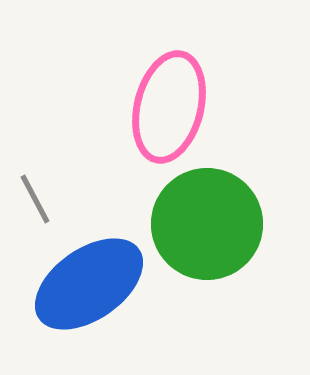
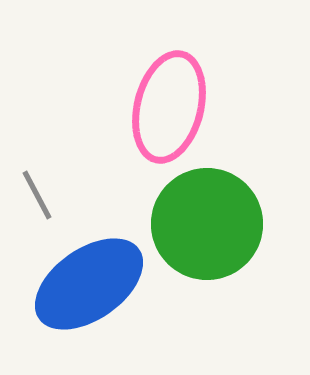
gray line: moved 2 px right, 4 px up
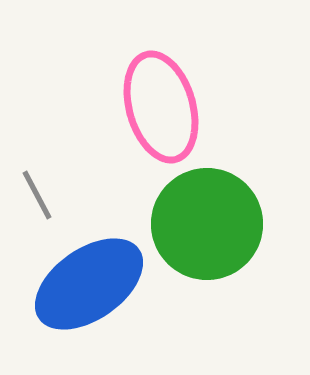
pink ellipse: moved 8 px left; rotated 30 degrees counterclockwise
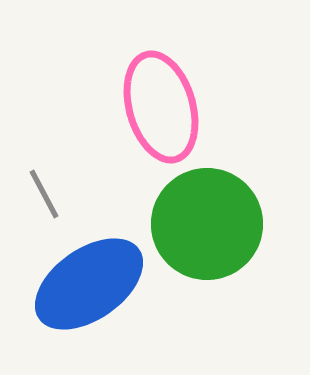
gray line: moved 7 px right, 1 px up
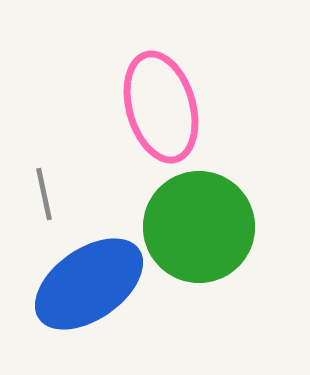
gray line: rotated 16 degrees clockwise
green circle: moved 8 px left, 3 px down
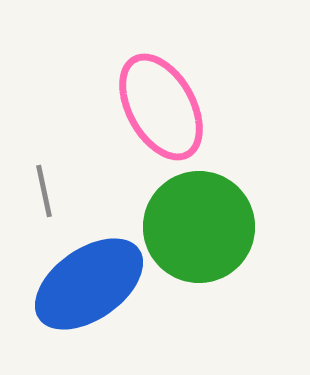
pink ellipse: rotated 13 degrees counterclockwise
gray line: moved 3 px up
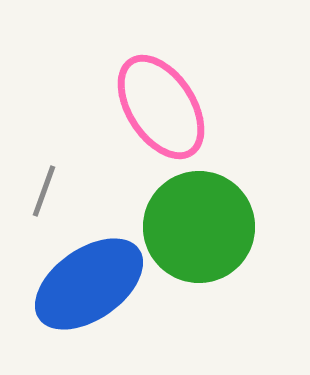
pink ellipse: rotated 4 degrees counterclockwise
gray line: rotated 32 degrees clockwise
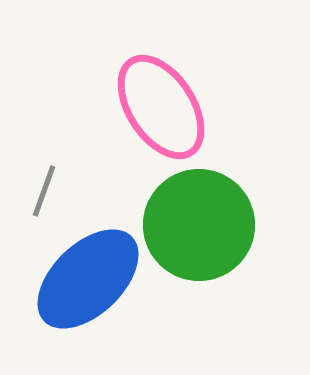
green circle: moved 2 px up
blue ellipse: moved 1 px left, 5 px up; rotated 9 degrees counterclockwise
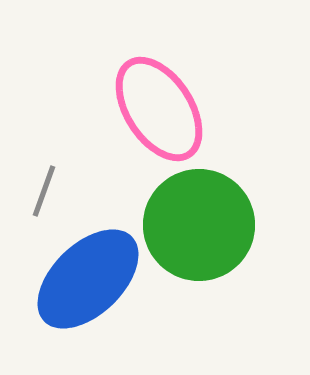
pink ellipse: moved 2 px left, 2 px down
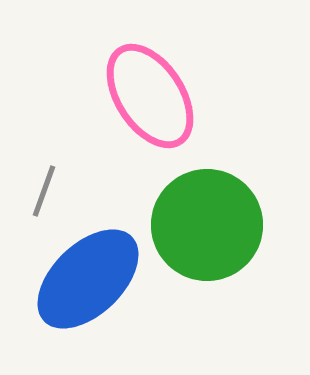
pink ellipse: moved 9 px left, 13 px up
green circle: moved 8 px right
